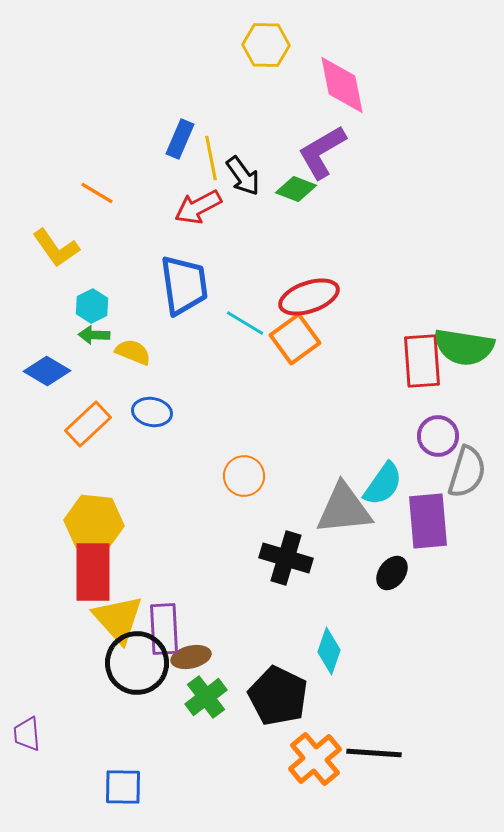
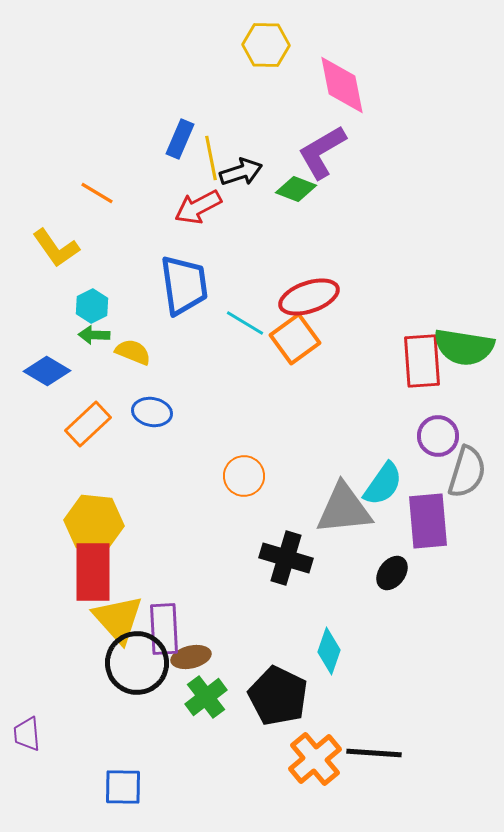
black arrow at (243, 176): moved 2 px left, 4 px up; rotated 72 degrees counterclockwise
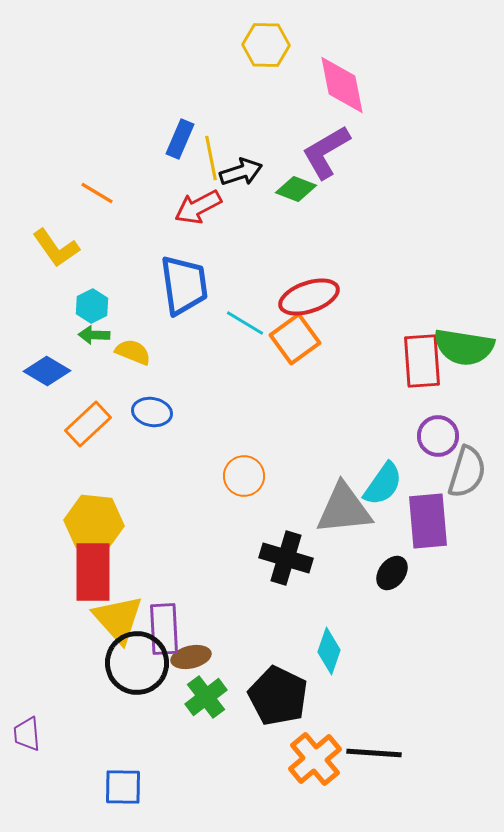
purple L-shape at (322, 152): moved 4 px right
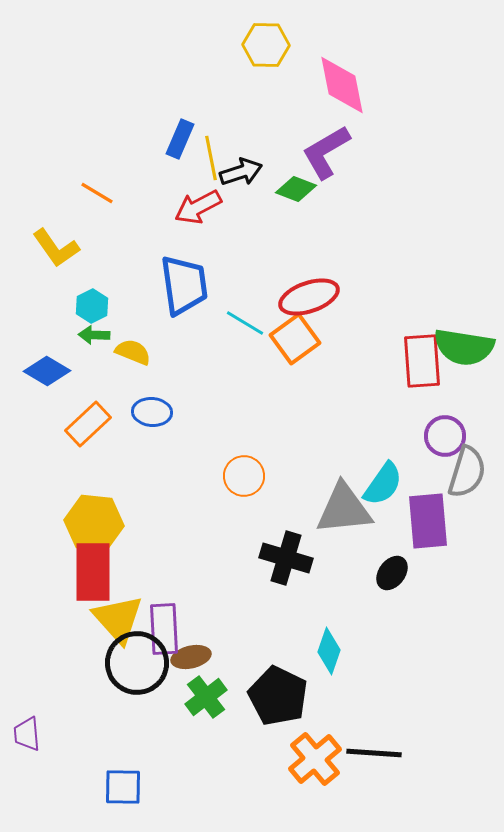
blue ellipse at (152, 412): rotated 6 degrees counterclockwise
purple circle at (438, 436): moved 7 px right
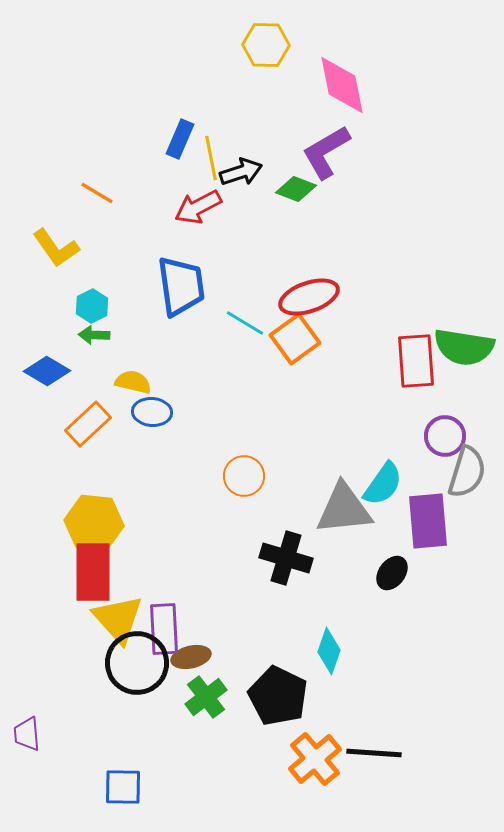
blue trapezoid at (184, 285): moved 3 px left, 1 px down
yellow semicircle at (133, 352): moved 30 px down; rotated 9 degrees counterclockwise
red rectangle at (422, 361): moved 6 px left
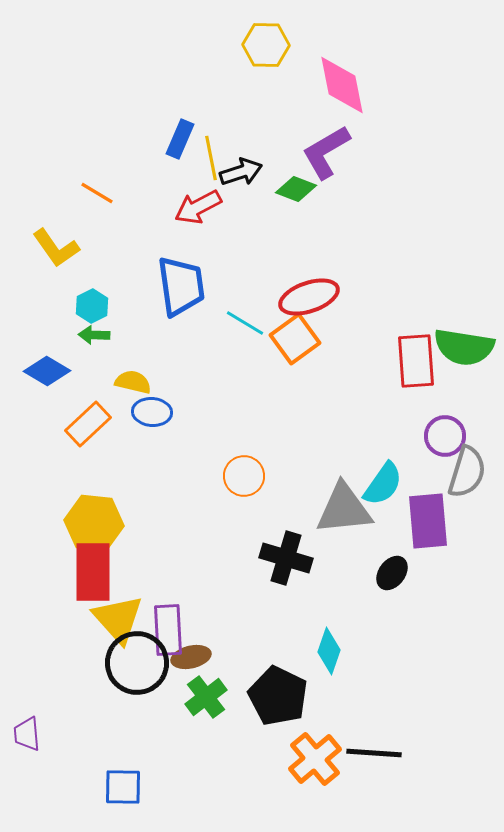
purple rectangle at (164, 629): moved 4 px right, 1 px down
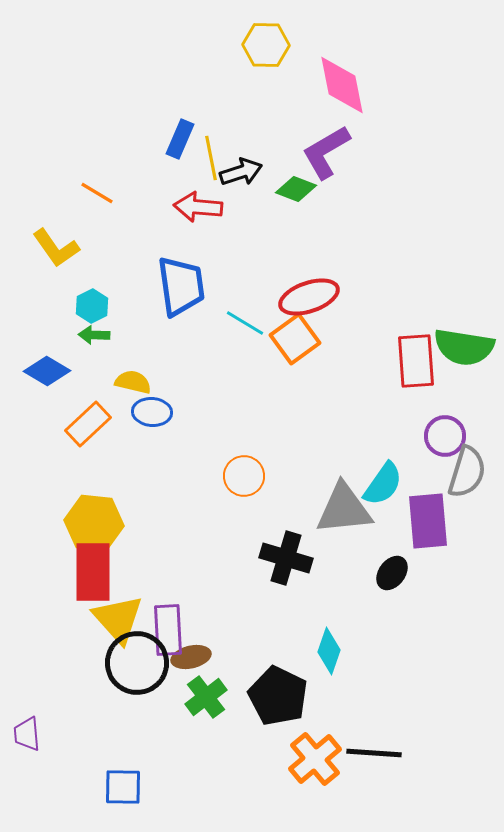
red arrow at (198, 207): rotated 33 degrees clockwise
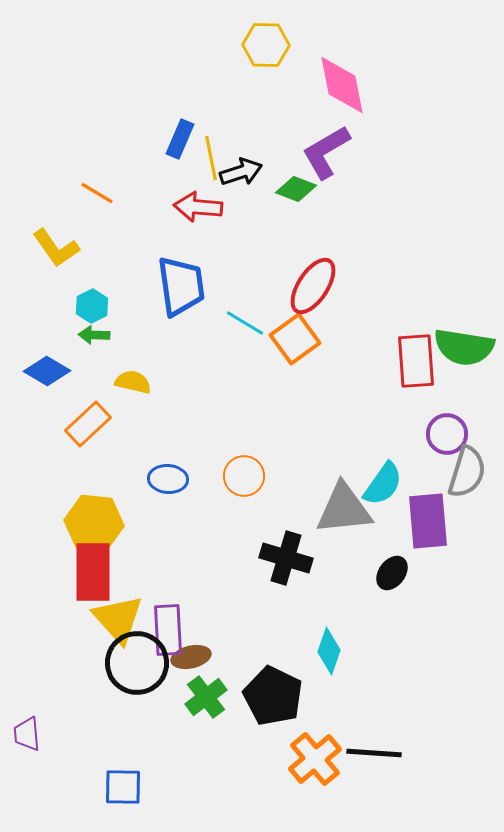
red ellipse at (309, 297): moved 4 px right, 11 px up; rotated 38 degrees counterclockwise
blue ellipse at (152, 412): moved 16 px right, 67 px down
purple circle at (445, 436): moved 2 px right, 2 px up
black pentagon at (278, 696): moved 5 px left
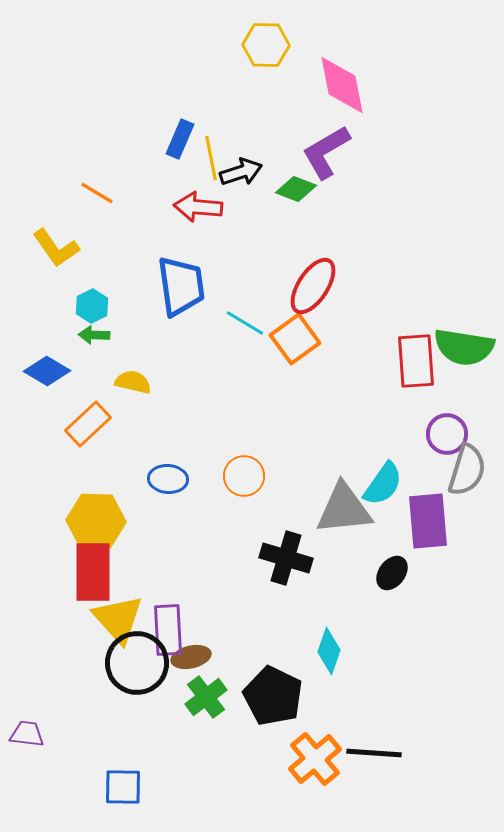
gray semicircle at (467, 472): moved 2 px up
yellow hexagon at (94, 523): moved 2 px right, 2 px up; rotated 4 degrees counterclockwise
purple trapezoid at (27, 734): rotated 102 degrees clockwise
